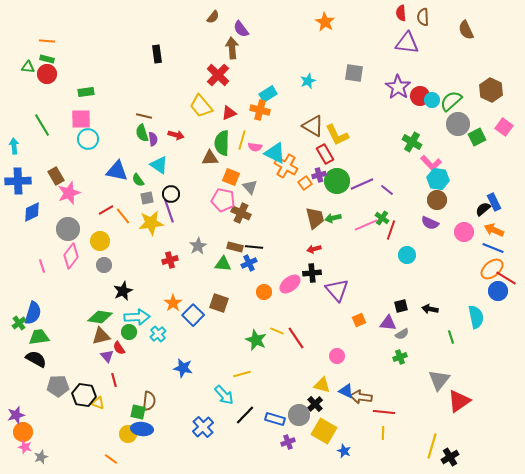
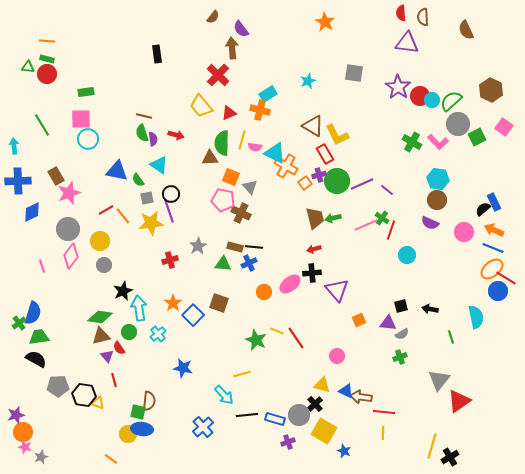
pink L-shape at (431, 163): moved 7 px right, 21 px up
cyan arrow at (137, 317): moved 2 px right, 9 px up; rotated 95 degrees counterclockwise
black line at (245, 415): moved 2 px right; rotated 40 degrees clockwise
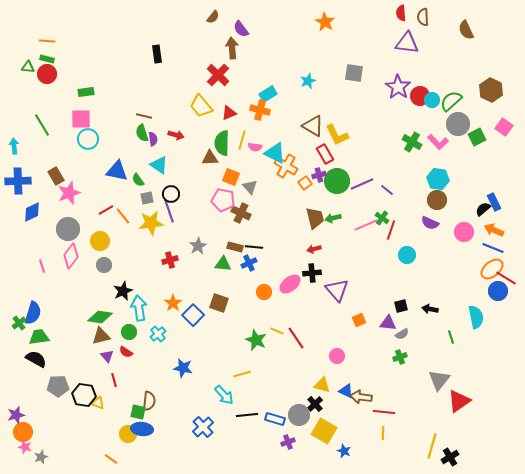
red semicircle at (119, 348): moved 7 px right, 4 px down; rotated 24 degrees counterclockwise
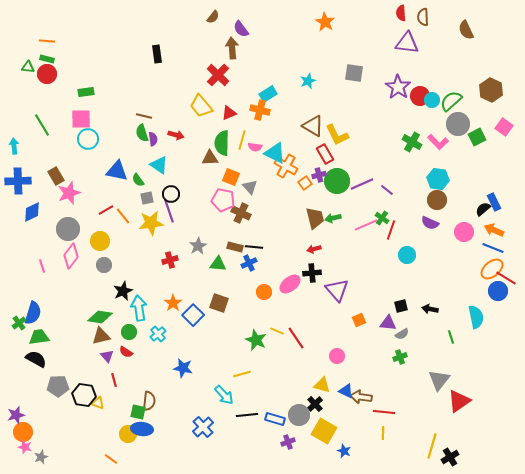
green triangle at (223, 264): moved 5 px left
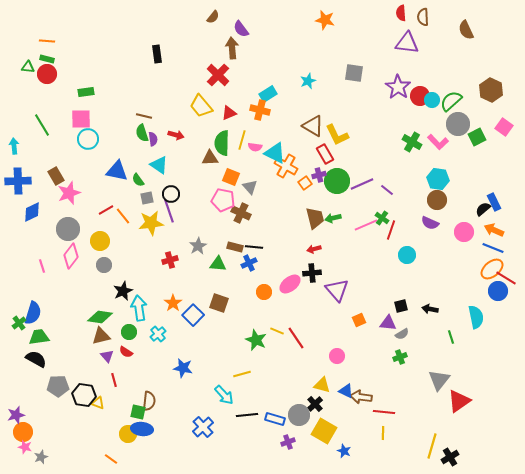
orange star at (325, 22): moved 2 px up; rotated 18 degrees counterclockwise
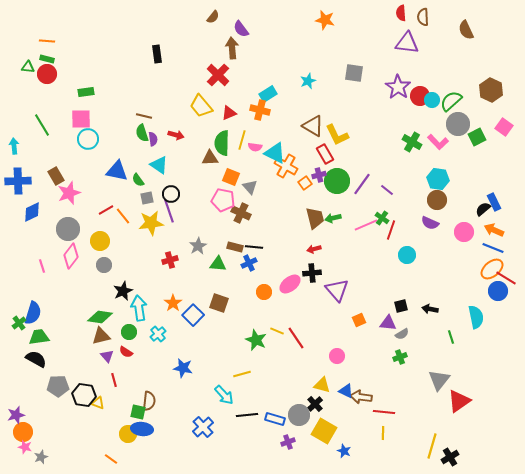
purple line at (362, 184): rotated 30 degrees counterclockwise
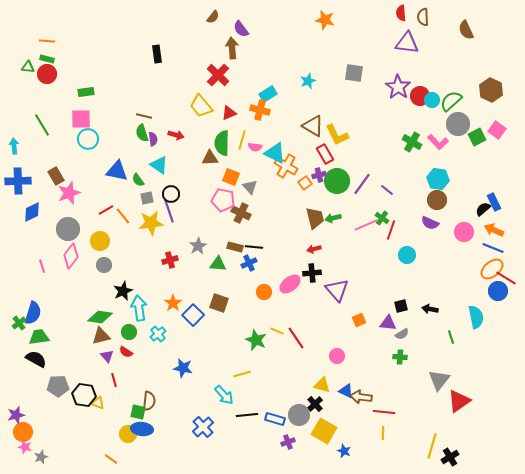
pink square at (504, 127): moved 7 px left, 3 px down
green cross at (400, 357): rotated 24 degrees clockwise
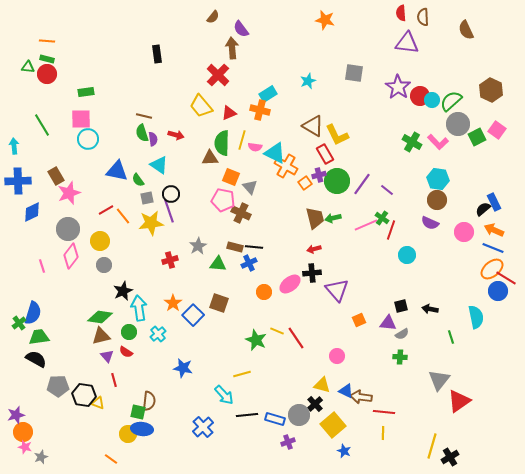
yellow square at (324, 431): moved 9 px right, 6 px up; rotated 20 degrees clockwise
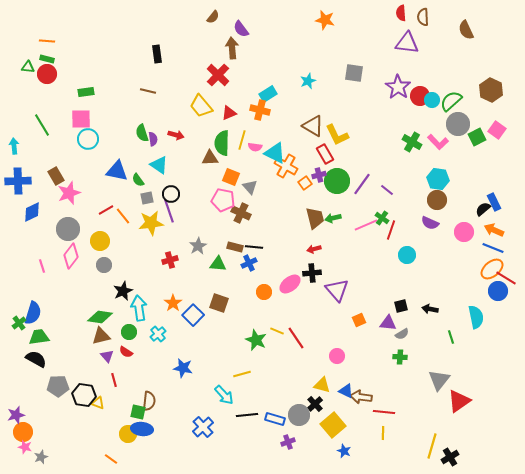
brown line at (144, 116): moved 4 px right, 25 px up
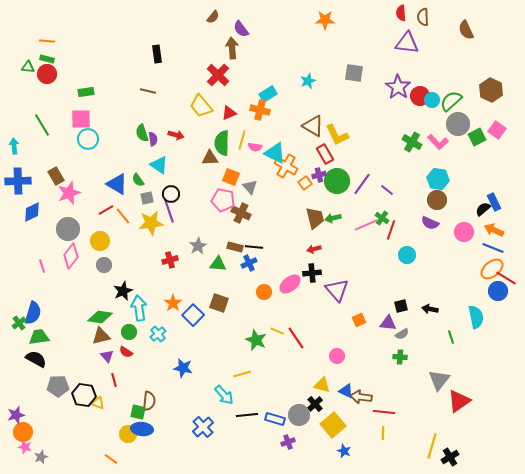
orange star at (325, 20): rotated 12 degrees counterclockwise
blue triangle at (117, 171): moved 13 px down; rotated 20 degrees clockwise
